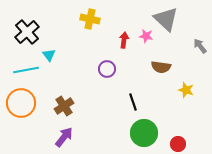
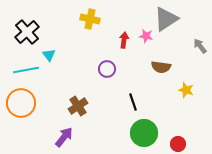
gray triangle: rotated 44 degrees clockwise
brown cross: moved 14 px right
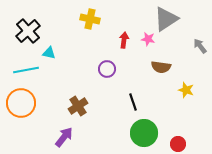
black cross: moved 1 px right, 1 px up
pink star: moved 2 px right, 3 px down
cyan triangle: moved 2 px up; rotated 40 degrees counterclockwise
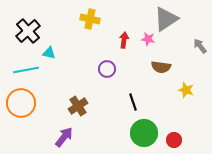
red circle: moved 4 px left, 4 px up
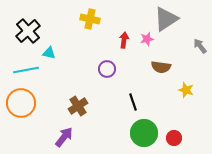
pink star: moved 1 px left; rotated 24 degrees counterclockwise
red circle: moved 2 px up
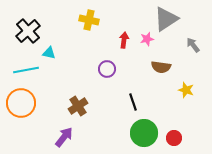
yellow cross: moved 1 px left, 1 px down
gray arrow: moved 7 px left, 1 px up
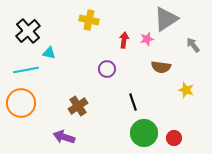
purple arrow: rotated 110 degrees counterclockwise
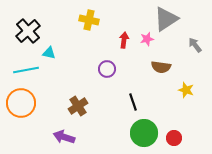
gray arrow: moved 2 px right
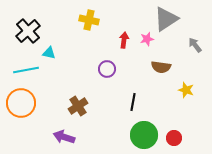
black line: rotated 30 degrees clockwise
green circle: moved 2 px down
